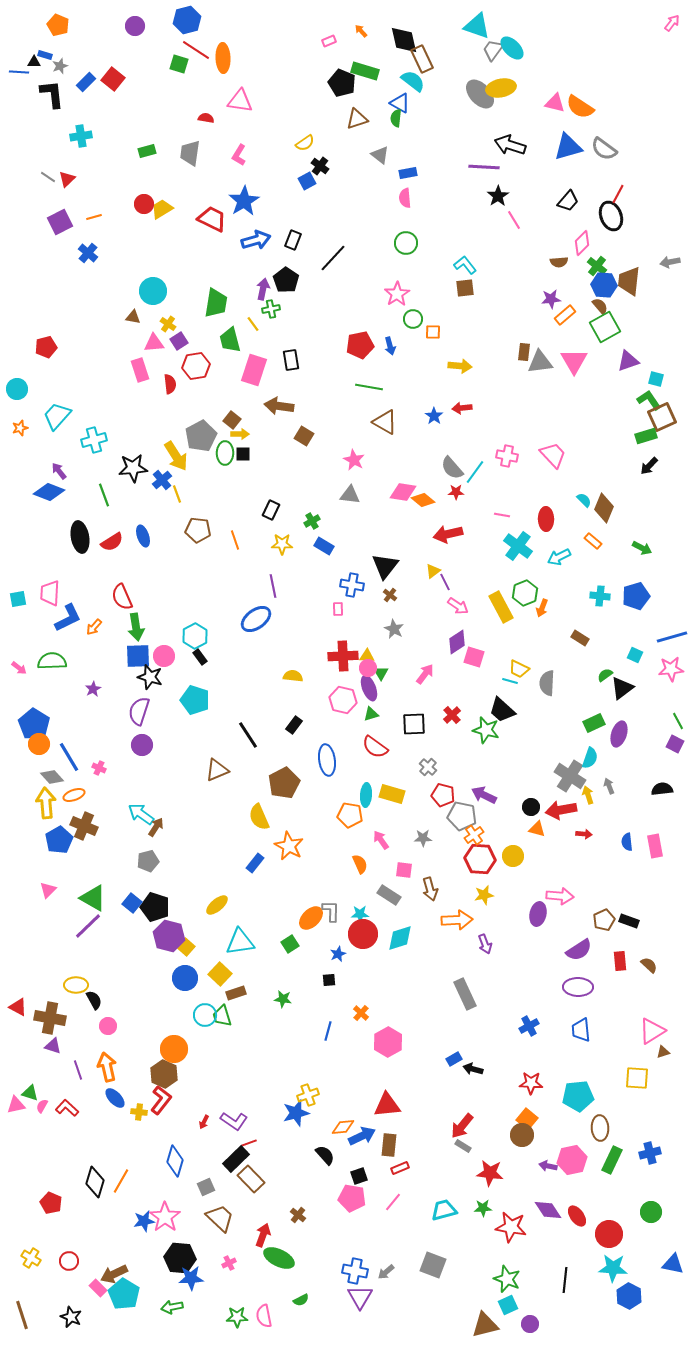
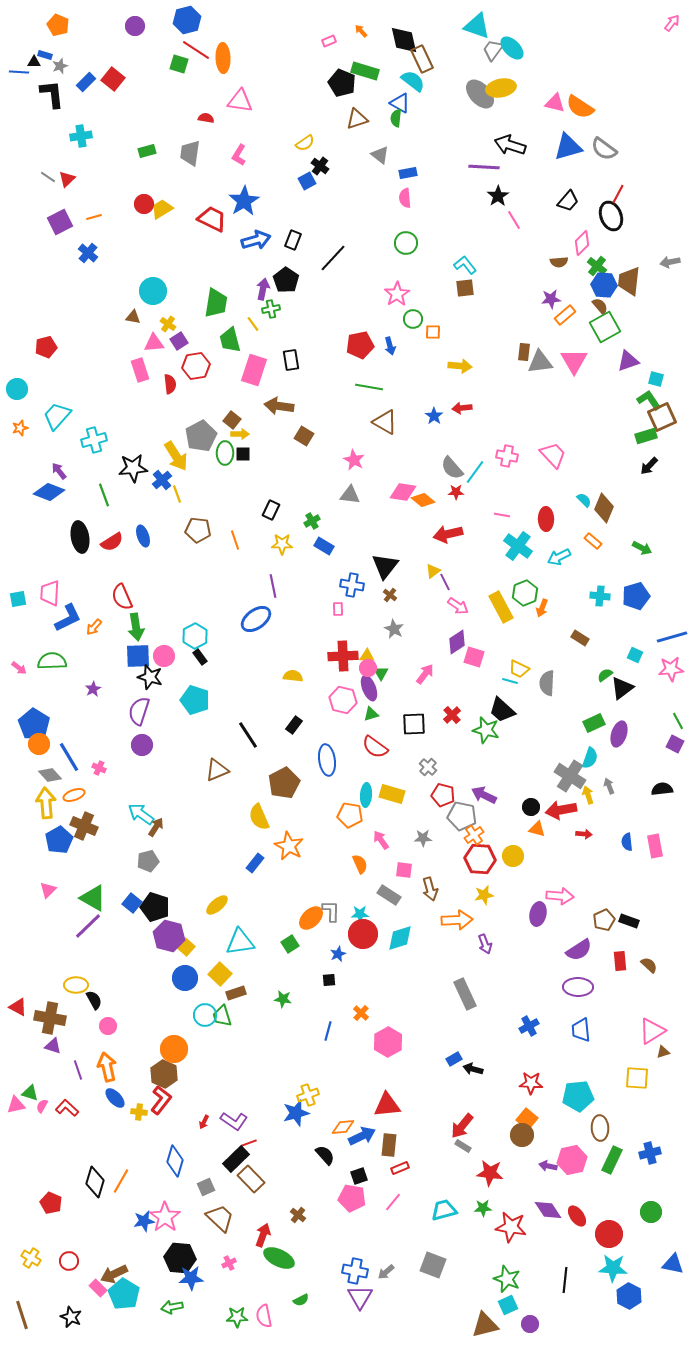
gray diamond at (52, 777): moved 2 px left, 2 px up
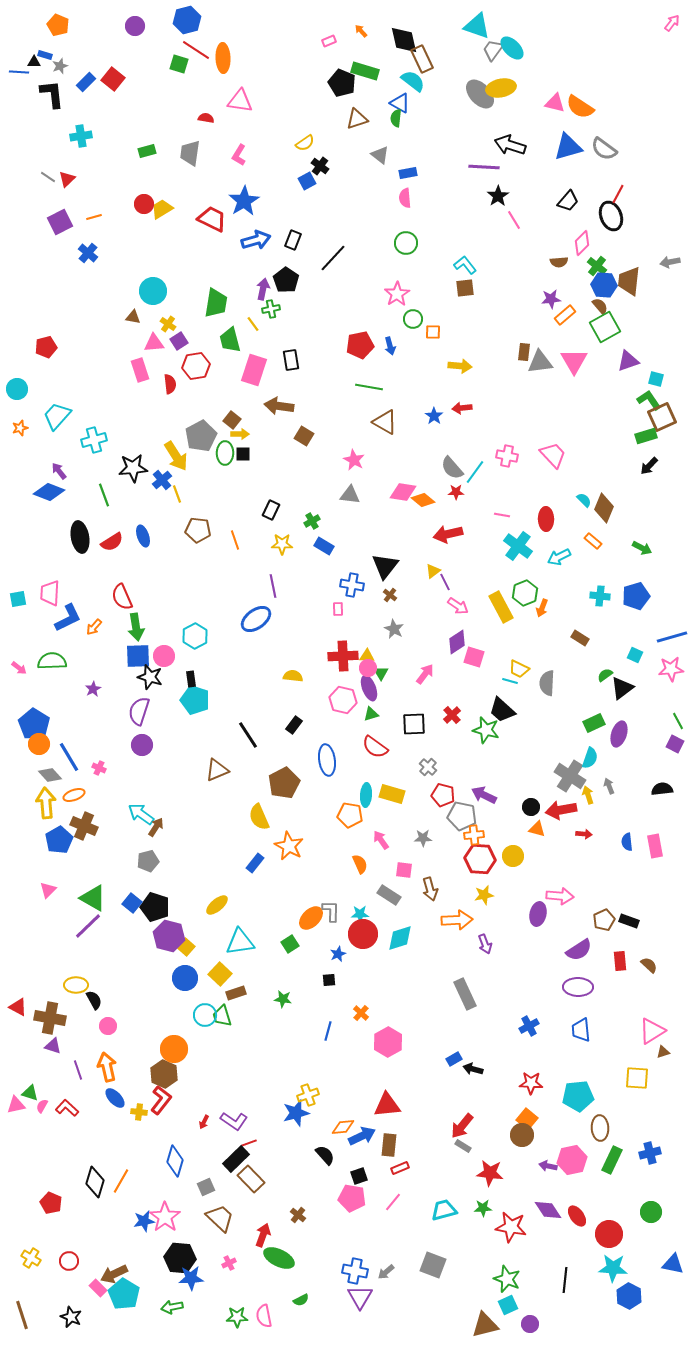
black rectangle at (200, 657): moved 9 px left, 22 px down; rotated 28 degrees clockwise
orange cross at (474, 835): rotated 30 degrees clockwise
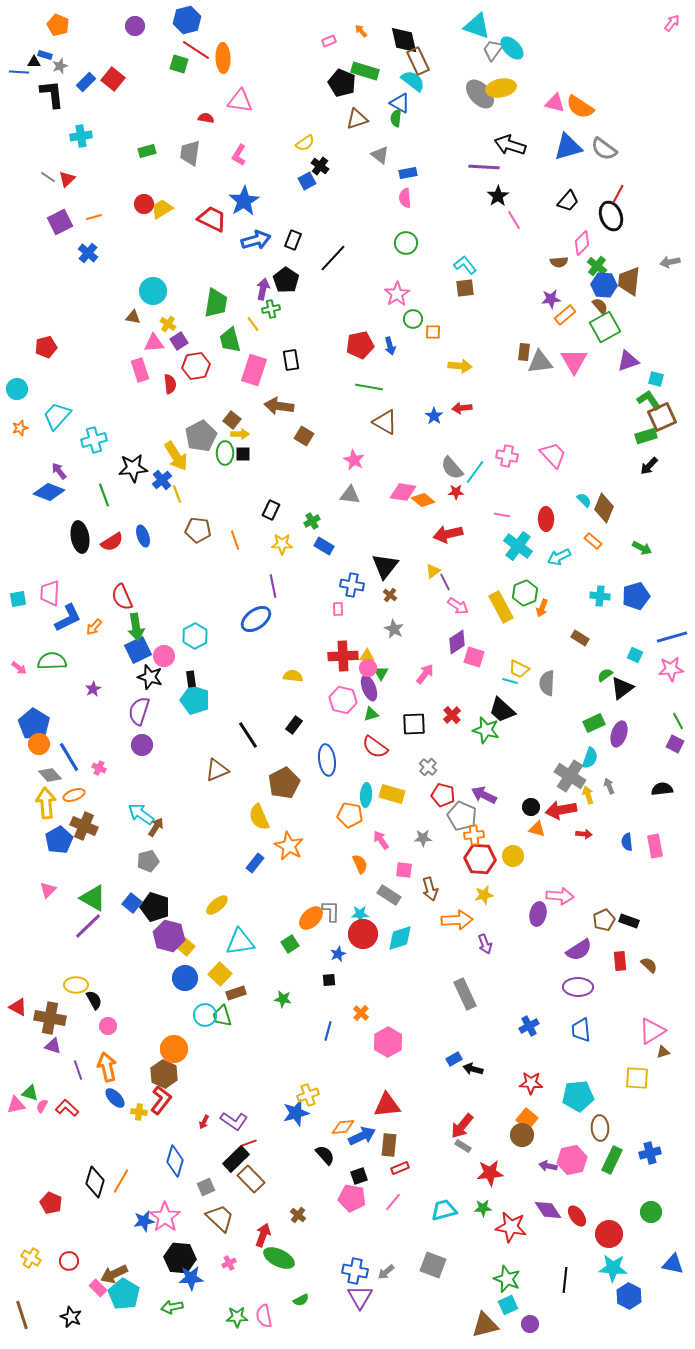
brown rectangle at (422, 59): moved 4 px left, 2 px down
blue square at (138, 656): moved 6 px up; rotated 24 degrees counterclockwise
gray pentagon at (462, 816): rotated 12 degrees clockwise
red star at (490, 1173): rotated 12 degrees counterclockwise
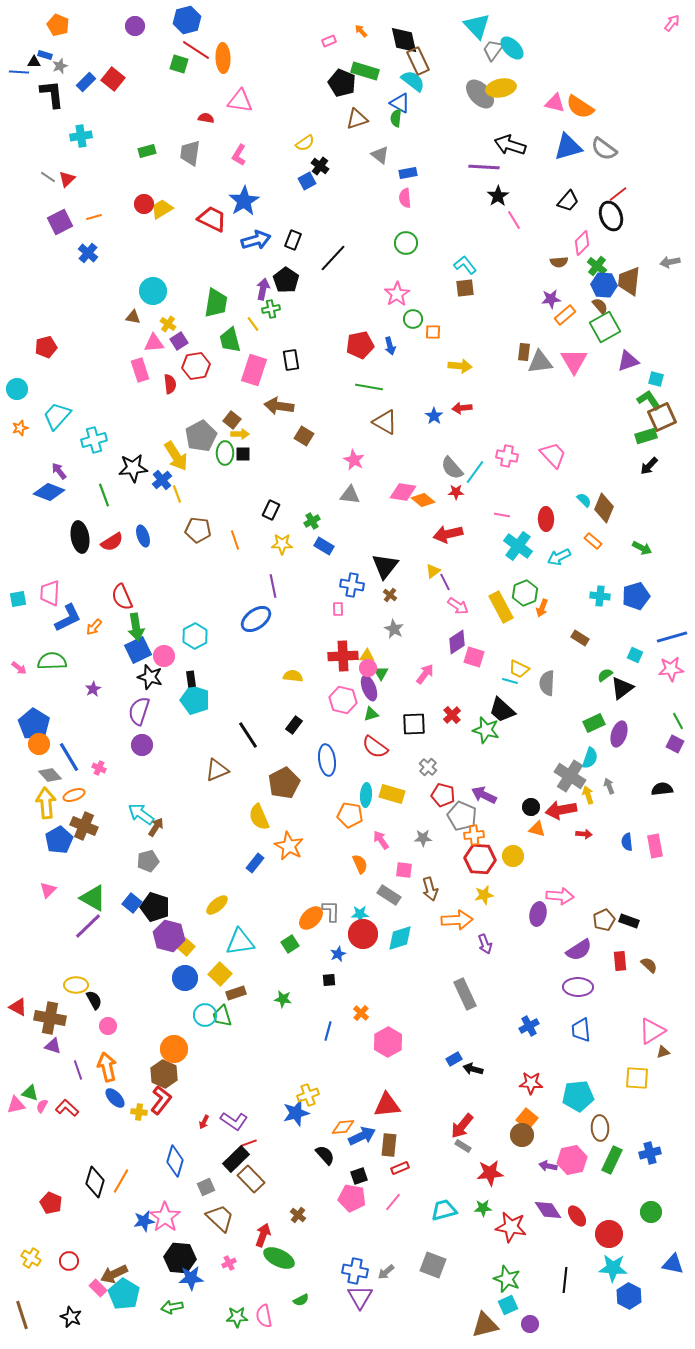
cyan triangle at (477, 26): rotated 28 degrees clockwise
red line at (618, 194): rotated 24 degrees clockwise
